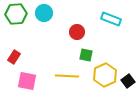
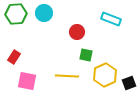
black square: moved 1 px right, 2 px down; rotated 16 degrees clockwise
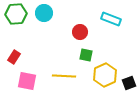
red circle: moved 3 px right
yellow line: moved 3 px left
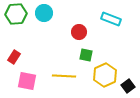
red circle: moved 1 px left
black square: moved 1 px left, 3 px down; rotated 16 degrees counterclockwise
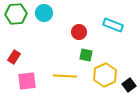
cyan rectangle: moved 2 px right, 6 px down
yellow line: moved 1 px right
pink square: rotated 18 degrees counterclockwise
black square: moved 1 px right, 1 px up
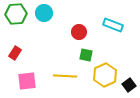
red rectangle: moved 1 px right, 4 px up
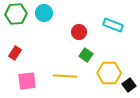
green square: rotated 24 degrees clockwise
yellow hexagon: moved 4 px right, 2 px up; rotated 25 degrees clockwise
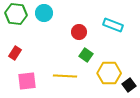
green hexagon: rotated 10 degrees clockwise
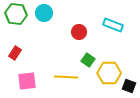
green square: moved 2 px right, 5 px down
yellow line: moved 1 px right, 1 px down
black square: moved 1 px down; rotated 32 degrees counterclockwise
